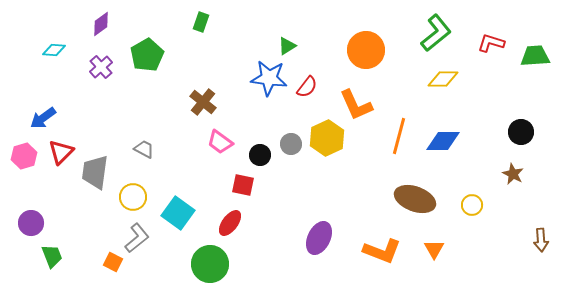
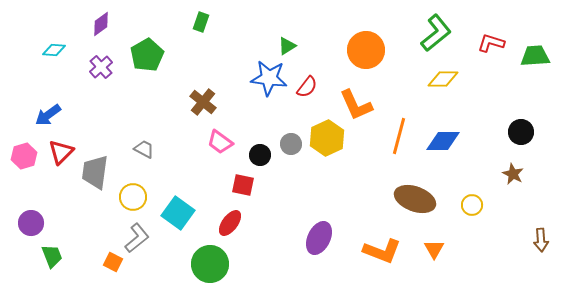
blue arrow at (43, 118): moved 5 px right, 3 px up
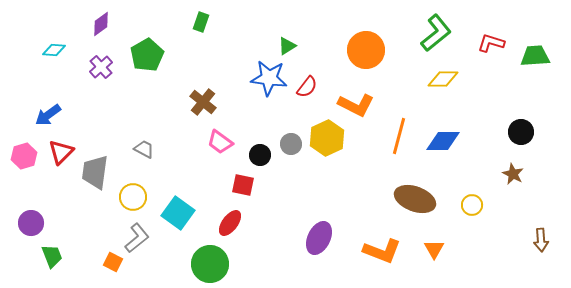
orange L-shape at (356, 105): rotated 39 degrees counterclockwise
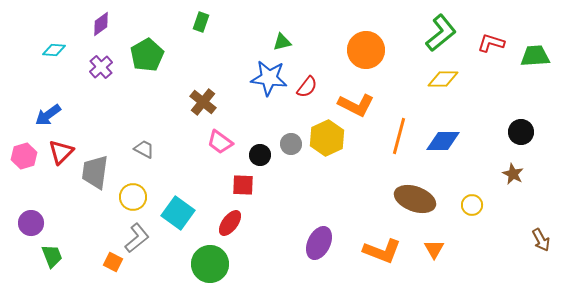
green L-shape at (436, 33): moved 5 px right
green triangle at (287, 46): moved 5 px left, 4 px up; rotated 18 degrees clockwise
red square at (243, 185): rotated 10 degrees counterclockwise
purple ellipse at (319, 238): moved 5 px down
brown arrow at (541, 240): rotated 25 degrees counterclockwise
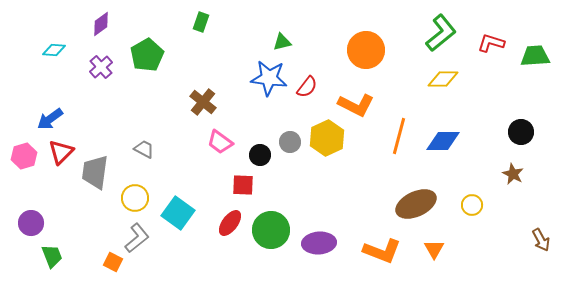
blue arrow at (48, 115): moved 2 px right, 4 px down
gray circle at (291, 144): moved 1 px left, 2 px up
yellow circle at (133, 197): moved 2 px right, 1 px down
brown ellipse at (415, 199): moved 1 px right, 5 px down; rotated 45 degrees counterclockwise
purple ellipse at (319, 243): rotated 60 degrees clockwise
green circle at (210, 264): moved 61 px right, 34 px up
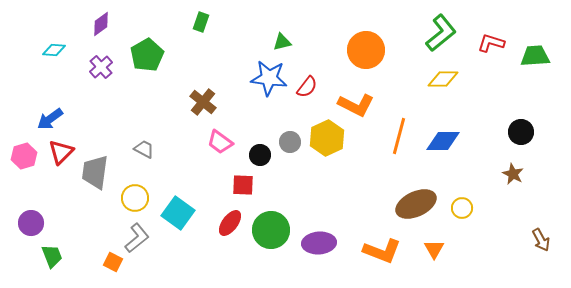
yellow circle at (472, 205): moved 10 px left, 3 px down
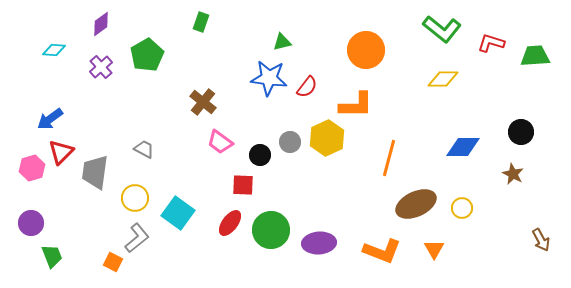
green L-shape at (441, 33): moved 1 px right, 4 px up; rotated 78 degrees clockwise
orange L-shape at (356, 105): rotated 27 degrees counterclockwise
orange line at (399, 136): moved 10 px left, 22 px down
blue diamond at (443, 141): moved 20 px right, 6 px down
pink hexagon at (24, 156): moved 8 px right, 12 px down
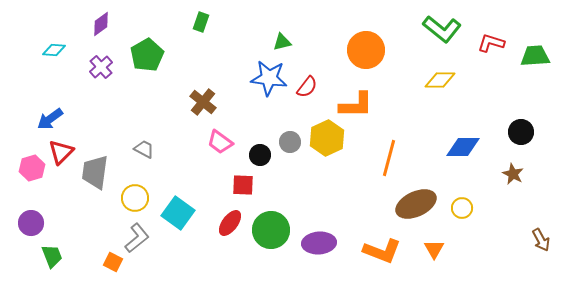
yellow diamond at (443, 79): moved 3 px left, 1 px down
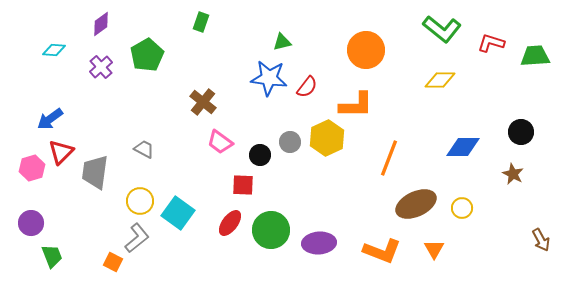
orange line at (389, 158): rotated 6 degrees clockwise
yellow circle at (135, 198): moved 5 px right, 3 px down
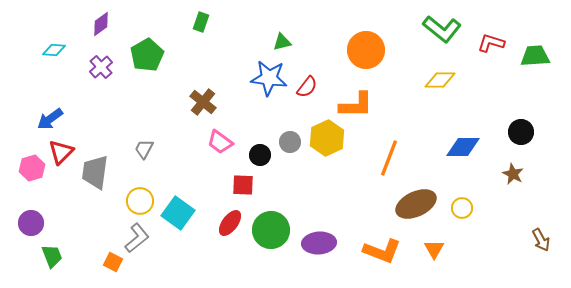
gray trapezoid at (144, 149): rotated 90 degrees counterclockwise
